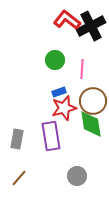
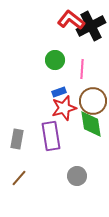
red L-shape: moved 4 px right
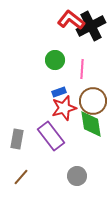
purple rectangle: rotated 28 degrees counterclockwise
brown line: moved 2 px right, 1 px up
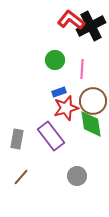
red star: moved 2 px right
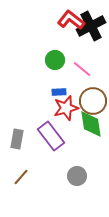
pink line: rotated 54 degrees counterclockwise
blue rectangle: rotated 16 degrees clockwise
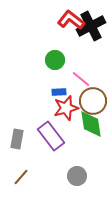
pink line: moved 1 px left, 10 px down
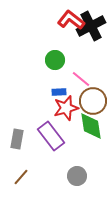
green diamond: moved 2 px down
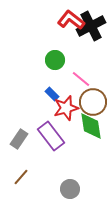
blue rectangle: moved 7 px left, 2 px down; rotated 48 degrees clockwise
brown circle: moved 1 px down
gray rectangle: moved 2 px right; rotated 24 degrees clockwise
gray circle: moved 7 px left, 13 px down
